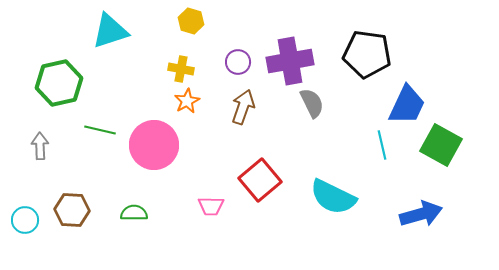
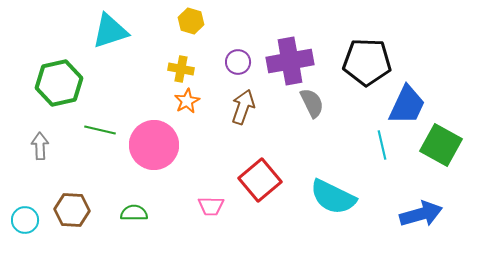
black pentagon: moved 8 px down; rotated 6 degrees counterclockwise
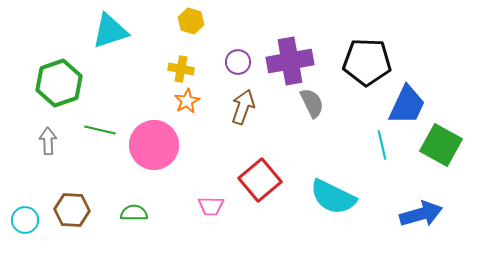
green hexagon: rotated 6 degrees counterclockwise
gray arrow: moved 8 px right, 5 px up
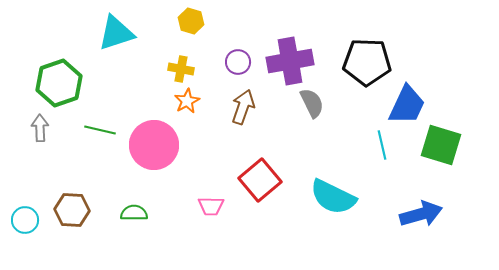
cyan triangle: moved 6 px right, 2 px down
gray arrow: moved 8 px left, 13 px up
green square: rotated 12 degrees counterclockwise
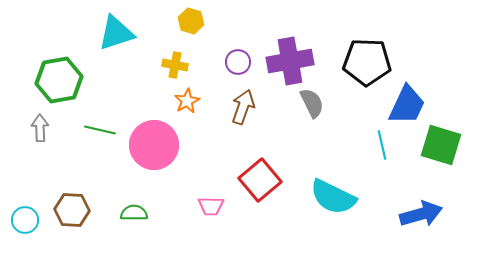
yellow cross: moved 6 px left, 4 px up
green hexagon: moved 3 px up; rotated 9 degrees clockwise
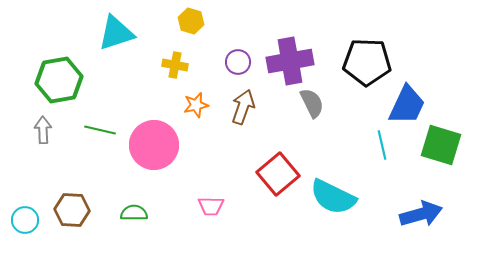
orange star: moved 9 px right, 4 px down; rotated 15 degrees clockwise
gray arrow: moved 3 px right, 2 px down
red square: moved 18 px right, 6 px up
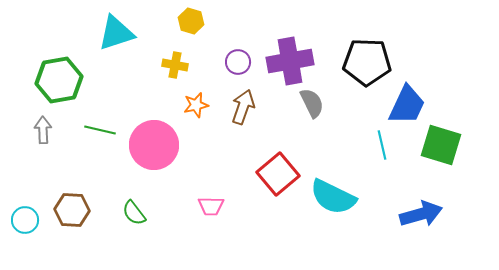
green semicircle: rotated 128 degrees counterclockwise
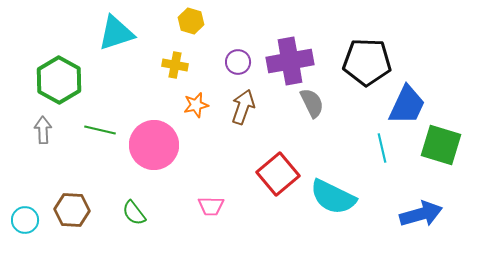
green hexagon: rotated 21 degrees counterclockwise
cyan line: moved 3 px down
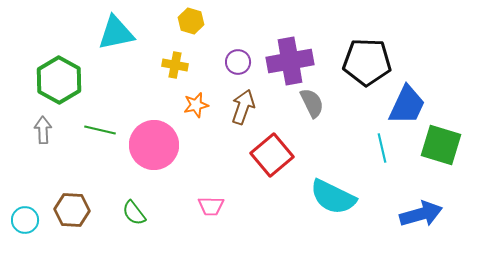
cyan triangle: rotated 6 degrees clockwise
red square: moved 6 px left, 19 px up
